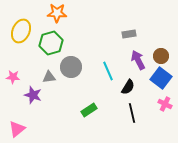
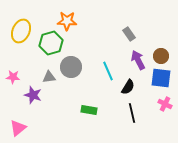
orange star: moved 10 px right, 8 px down
gray rectangle: rotated 64 degrees clockwise
blue square: rotated 30 degrees counterclockwise
green rectangle: rotated 42 degrees clockwise
pink triangle: moved 1 px right, 1 px up
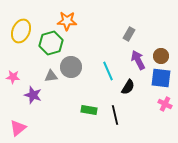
gray rectangle: rotated 64 degrees clockwise
gray triangle: moved 2 px right, 1 px up
black line: moved 17 px left, 2 px down
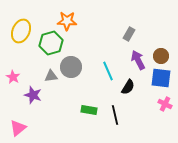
pink star: rotated 24 degrees clockwise
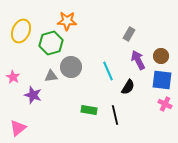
blue square: moved 1 px right, 2 px down
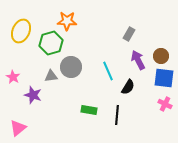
blue square: moved 2 px right, 2 px up
black line: moved 2 px right; rotated 18 degrees clockwise
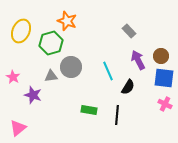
orange star: rotated 18 degrees clockwise
gray rectangle: moved 3 px up; rotated 72 degrees counterclockwise
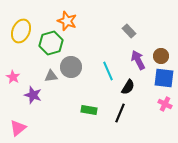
black line: moved 3 px right, 2 px up; rotated 18 degrees clockwise
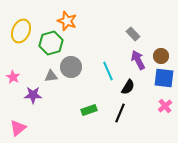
gray rectangle: moved 4 px right, 3 px down
purple star: rotated 18 degrees counterclockwise
pink cross: moved 2 px down; rotated 24 degrees clockwise
green rectangle: rotated 28 degrees counterclockwise
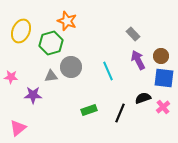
pink star: moved 2 px left; rotated 24 degrees counterclockwise
black semicircle: moved 15 px right, 11 px down; rotated 140 degrees counterclockwise
pink cross: moved 2 px left, 1 px down
